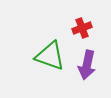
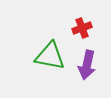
green triangle: rotated 8 degrees counterclockwise
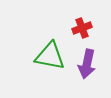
purple arrow: moved 1 px up
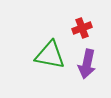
green triangle: moved 1 px up
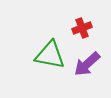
purple arrow: rotated 36 degrees clockwise
